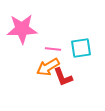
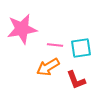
pink star: rotated 8 degrees counterclockwise
pink line: moved 2 px right, 4 px up
red L-shape: moved 13 px right, 3 px down
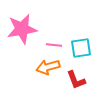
pink line: moved 1 px left
orange arrow: rotated 15 degrees clockwise
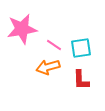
pink line: rotated 28 degrees clockwise
red L-shape: moved 5 px right; rotated 20 degrees clockwise
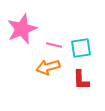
pink star: rotated 12 degrees counterclockwise
pink line: rotated 21 degrees counterclockwise
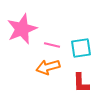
pink line: moved 2 px left
red L-shape: moved 3 px down
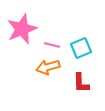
cyan square: rotated 15 degrees counterclockwise
